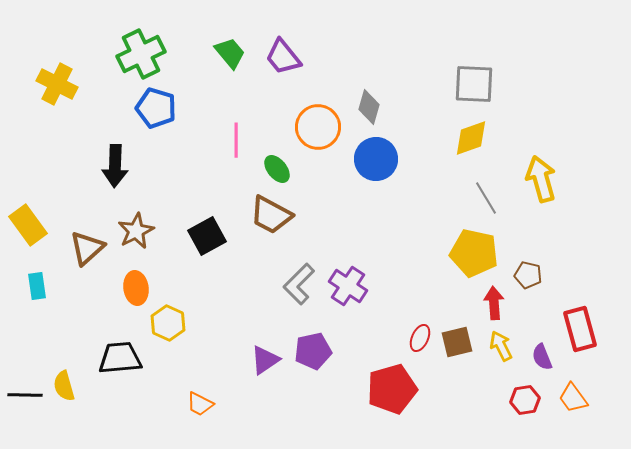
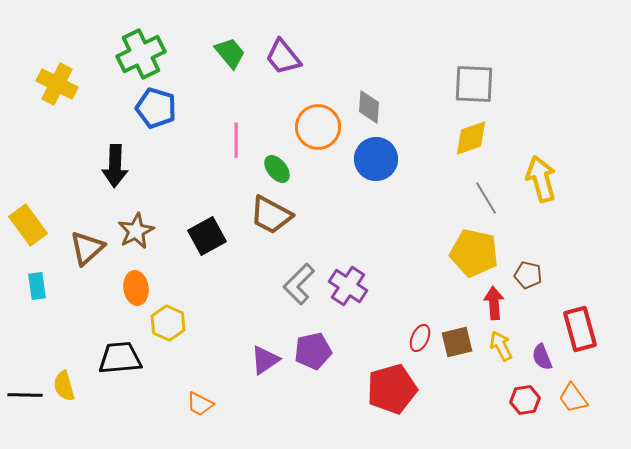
gray diamond at (369, 107): rotated 12 degrees counterclockwise
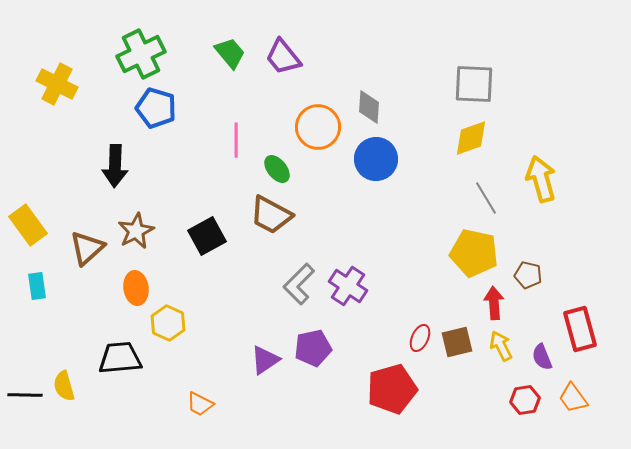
purple pentagon at (313, 351): moved 3 px up
